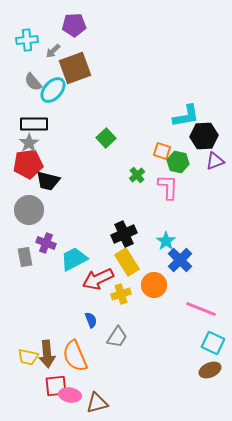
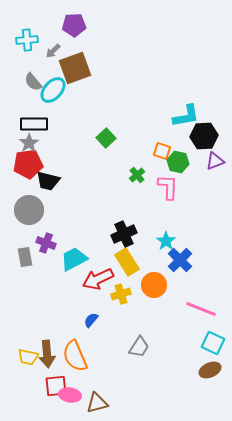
blue semicircle: rotated 119 degrees counterclockwise
gray trapezoid: moved 22 px right, 10 px down
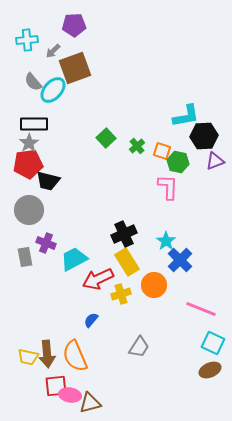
green cross: moved 29 px up
brown triangle: moved 7 px left
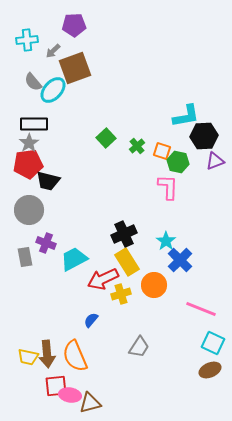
red arrow: moved 5 px right
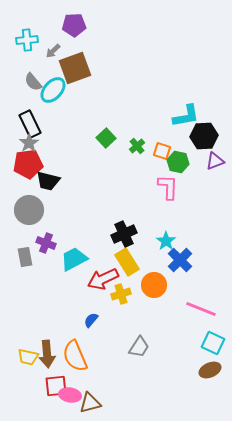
black rectangle: moved 4 px left; rotated 64 degrees clockwise
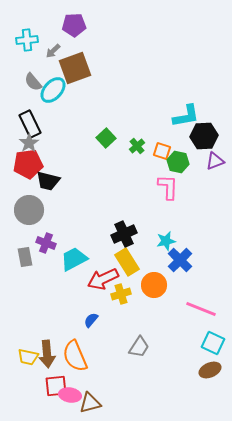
cyan star: rotated 24 degrees clockwise
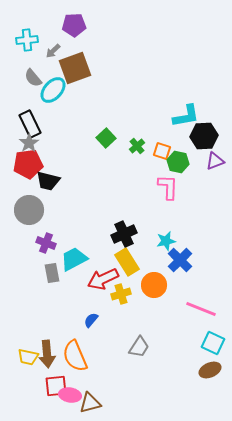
gray semicircle: moved 4 px up
gray rectangle: moved 27 px right, 16 px down
